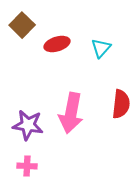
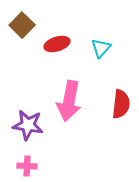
pink arrow: moved 2 px left, 12 px up
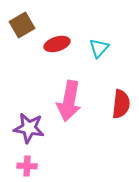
brown square: rotated 15 degrees clockwise
cyan triangle: moved 2 px left
purple star: moved 1 px right, 3 px down
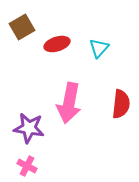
brown square: moved 2 px down
pink arrow: moved 2 px down
pink cross: rotated 24 degrees clockwise
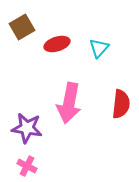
purple star: moved 2 px left
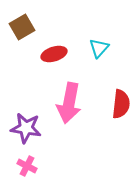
red ellipse: moved 3 px left, 10 px down
purple star: moved 1 px left
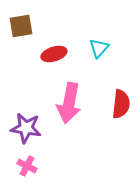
brown square: moved 1 px left, 1 px up; rotated 20 degrees clockwise
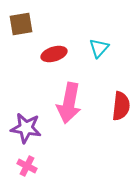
brown square: moved 2 px up
red semicircle: moved 2 px down
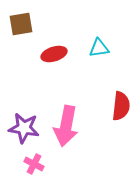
cyan triangle: rotated 40 degrees clockwise
pink arrow: moved 3 px left, 23 px down
purple star: moved 2 px left
pink cross: moved 7 px right, 2 px up
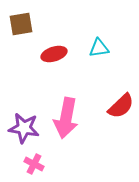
red semicircle: rotated 40 degrees clockwise
pink arrow: moved 8 px up
